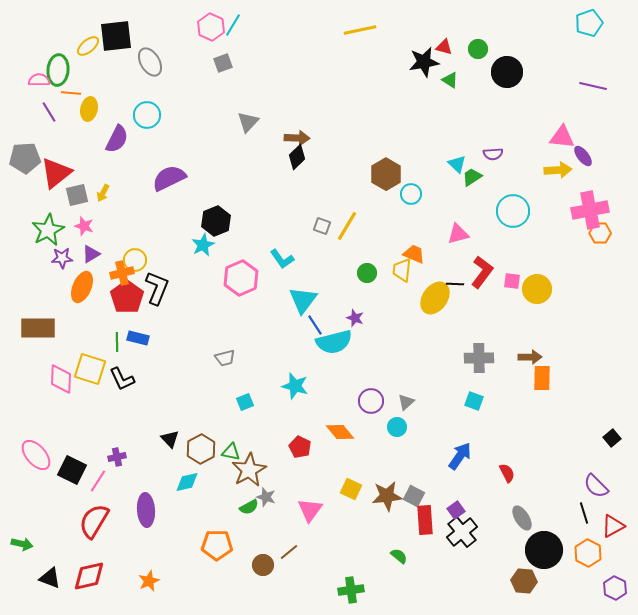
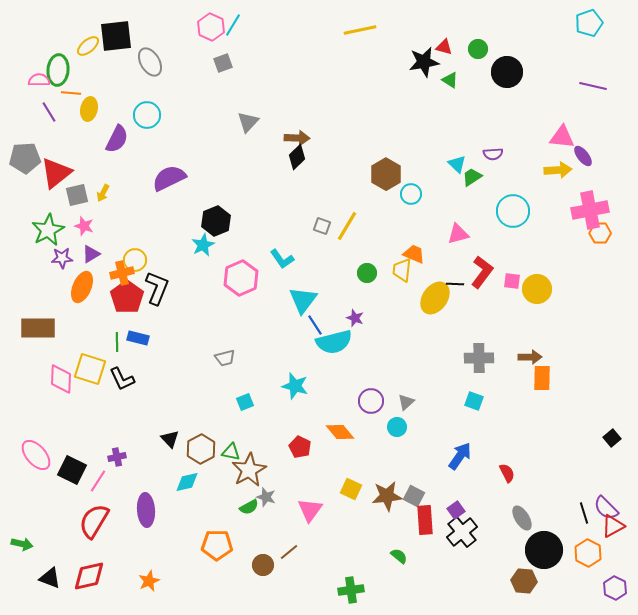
purple semicircle at (596, 486): moved 10 px right, 22 px down
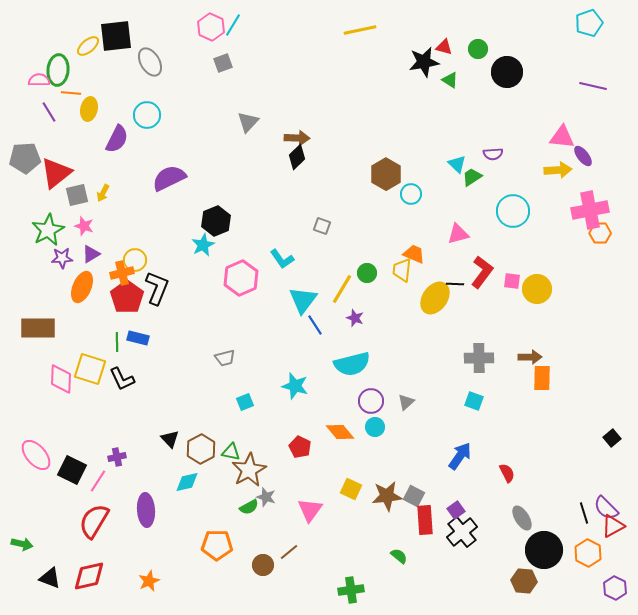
yellow line at (347, 226): moved 5 px left, 63 px down
cyan semicircle at (334, 342): moved 18 px right, 22 px down
cyan circle at (397, 427): moved 22 px left
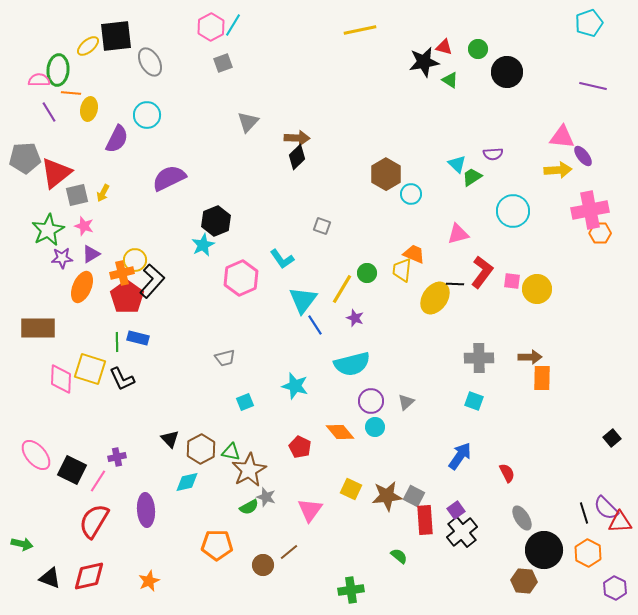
pink hexagon at (211, 27): rotated 8 degrees clockwise
black L-shape at (157, 288): moved 5 px left, 7 px up; rotated 20 degrees clockwise
red triangle at (613, 526): moved 7 px right, 4 px up; rotated 25 degrees clockwise
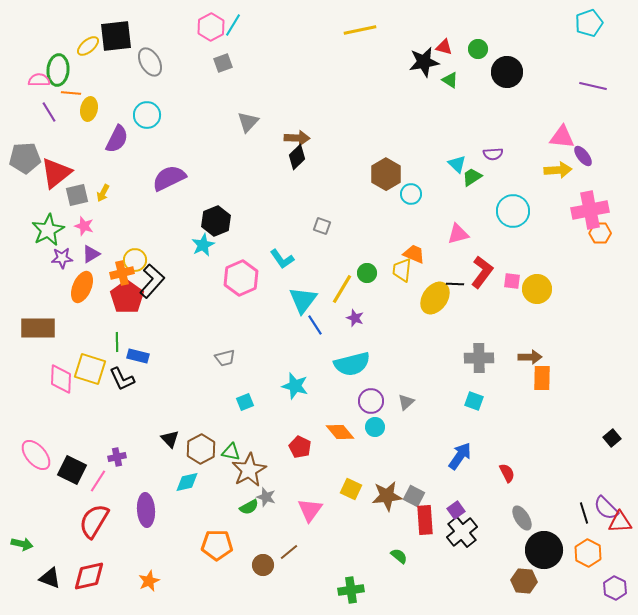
blue rectangle at (138, 338): moved 18 px down
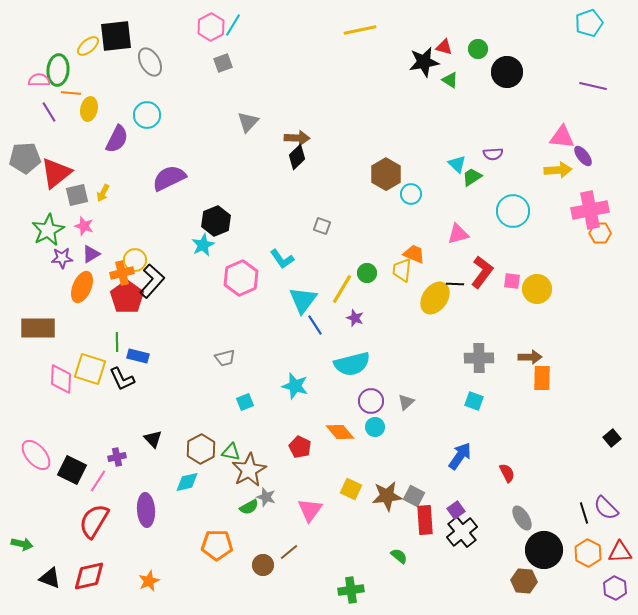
black triangle at (170, 439): moved 17 px left
red triangle at (620, 522): moved 30 px down
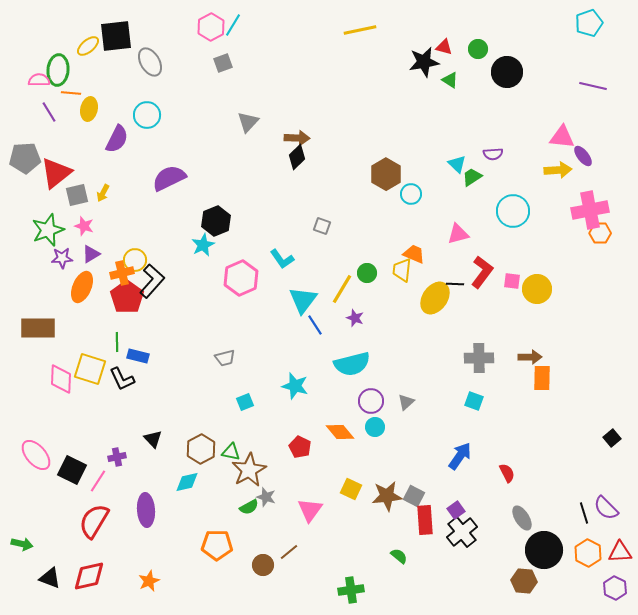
green star at (48, 230): rotated 8 degrees clockwise
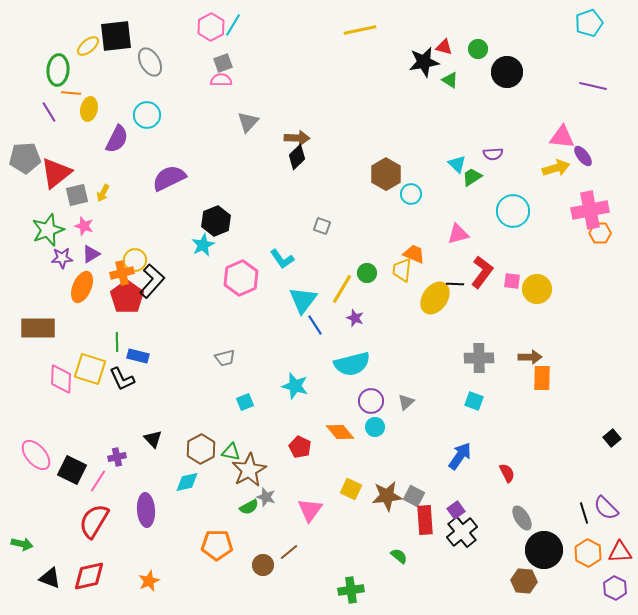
pink semicircle at (39, 80): moved 182 px right
yellow arrow at (558, 170): moved 2 px left, 2 px up; rotated 12 degrees counterclockwise
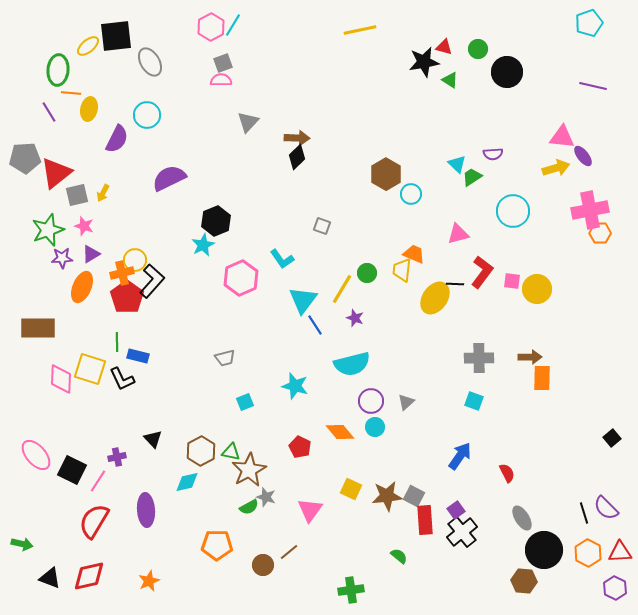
brown hexagon at (201, 449): moved 2 px down
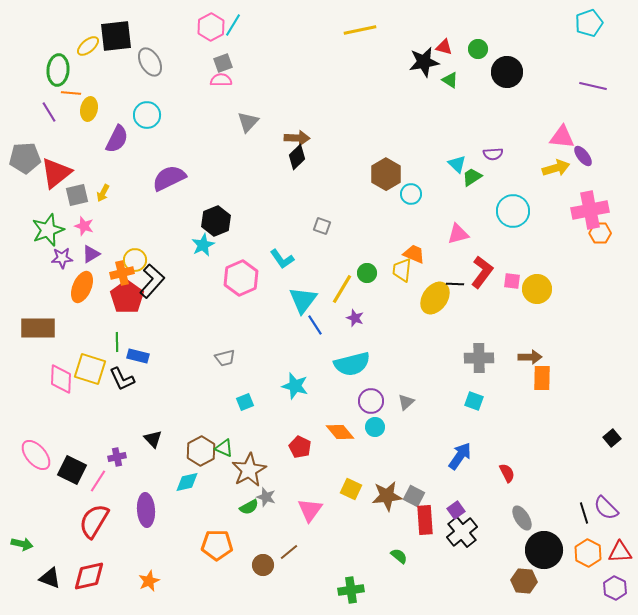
green triangle at (231, 452): moved 7 px left, 4 px up; rotated 12 degrees clockwise
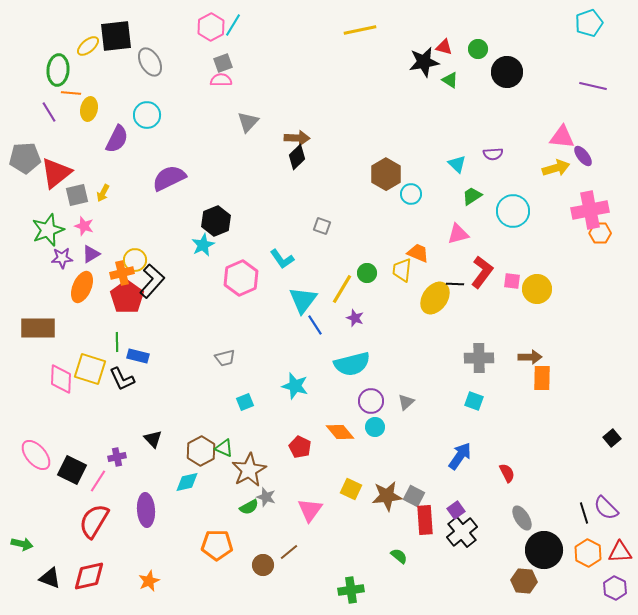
green trapezoid at (472, 177): moved 19 px down
orange trapezoid at (414, 254): moved 4 px right, 1 px up
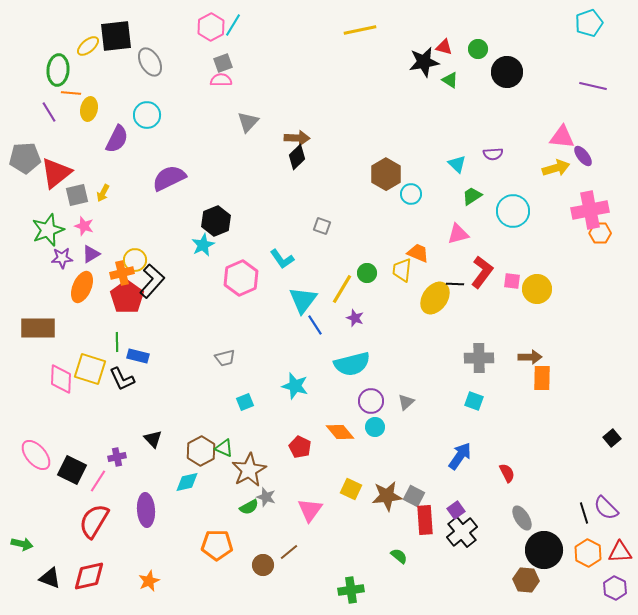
brown hexagon at (524, 581): moved 2 px right, 1 px up
